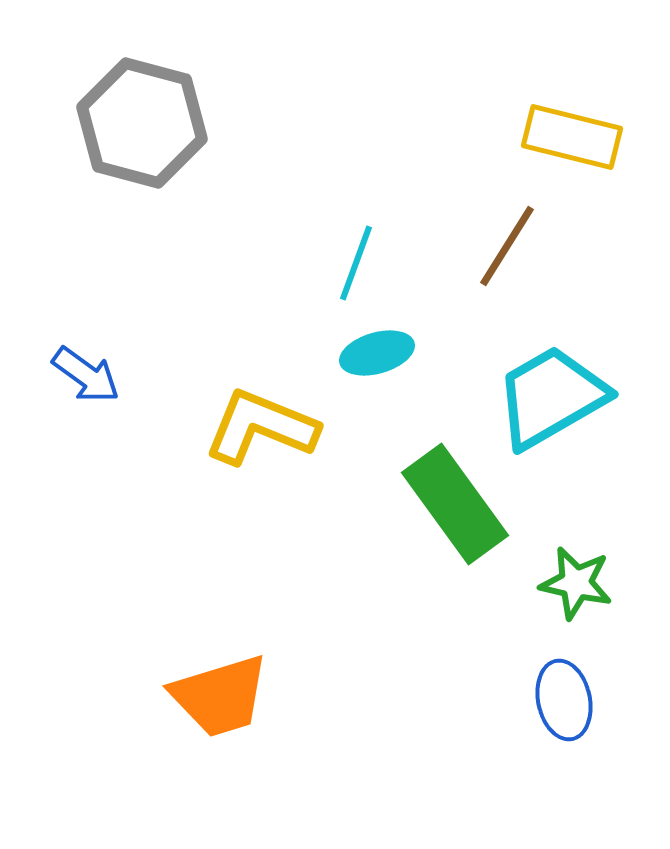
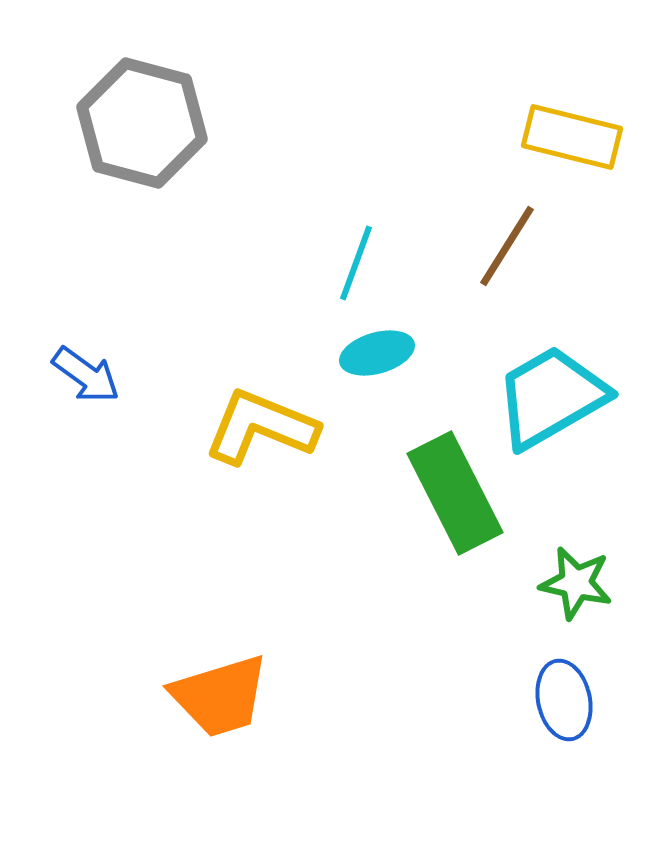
green rectangle: moved 11 px up; rotated 9 degrees clockwise
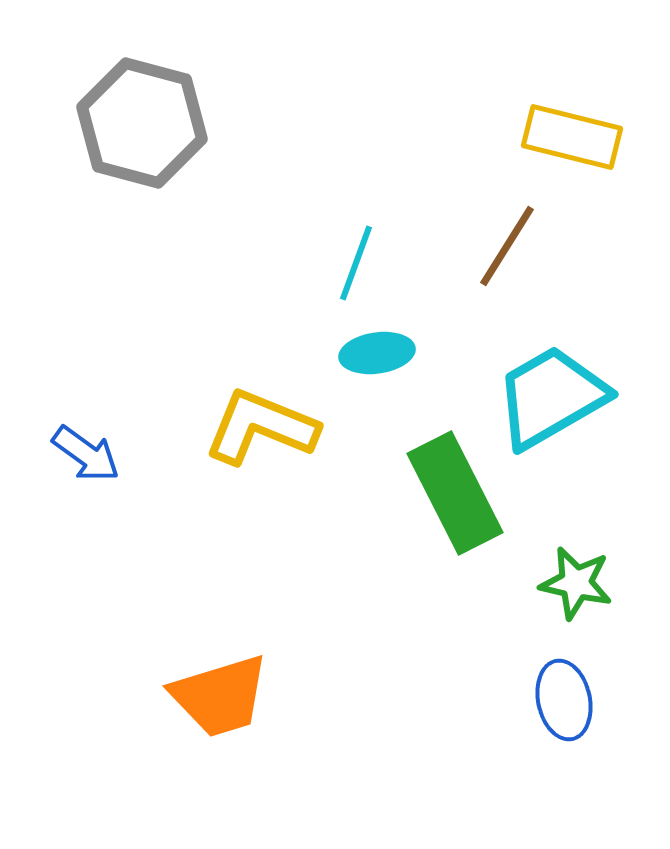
cyan ellipse: rotated 8 degrees clockwise
blue arrow: moved 79 px down
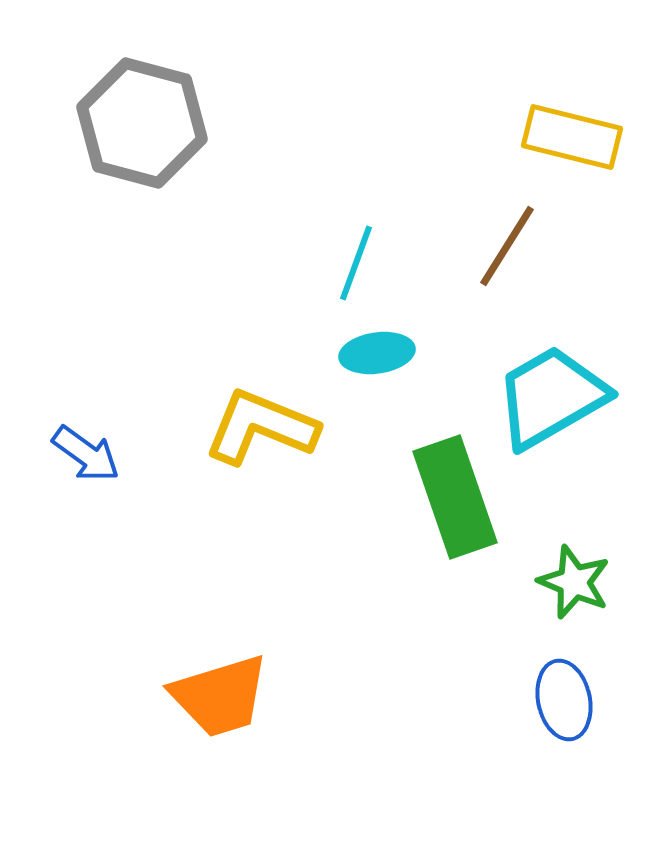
green rectangle: moved 4 px down; rotated 8 degrees clockwise
green star: moved 2 px left, 1 px up; rotated 10 degrees clockwise
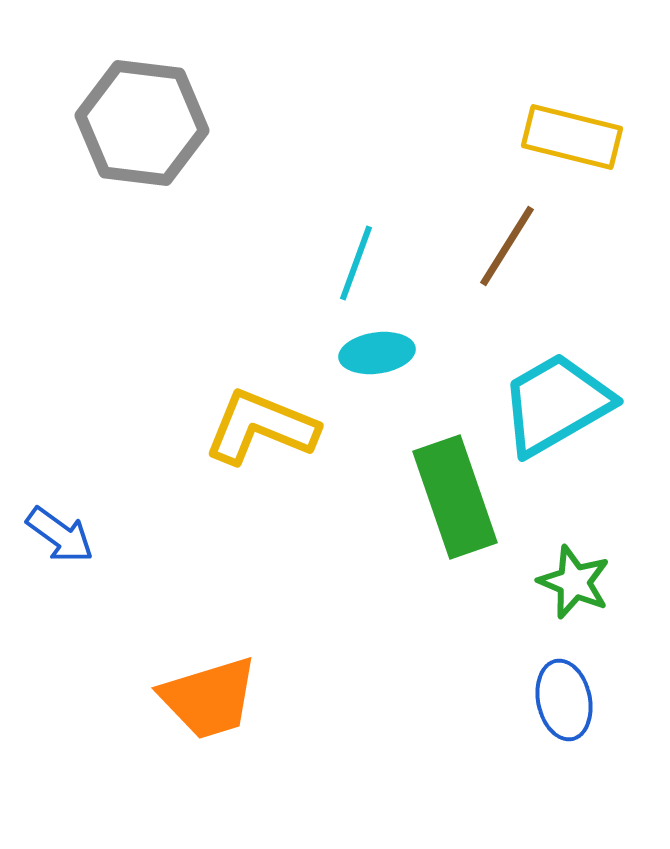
gray hexagon: rotated 8 degrees counterclockwise
cyan trapezoid: moved 5 px right, 7 px down
blue arrow: moved 26 px left, 81 px down
orange trapezoid: moved 11 px left, 2 px down
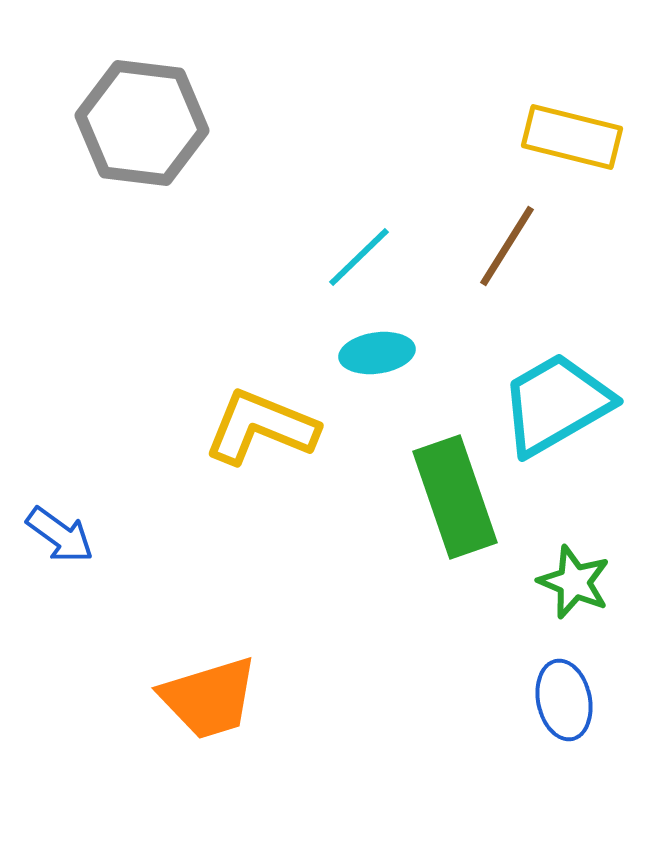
cyan line: moved 3 px right, 6 px up; rotated 26 degrees clockwise
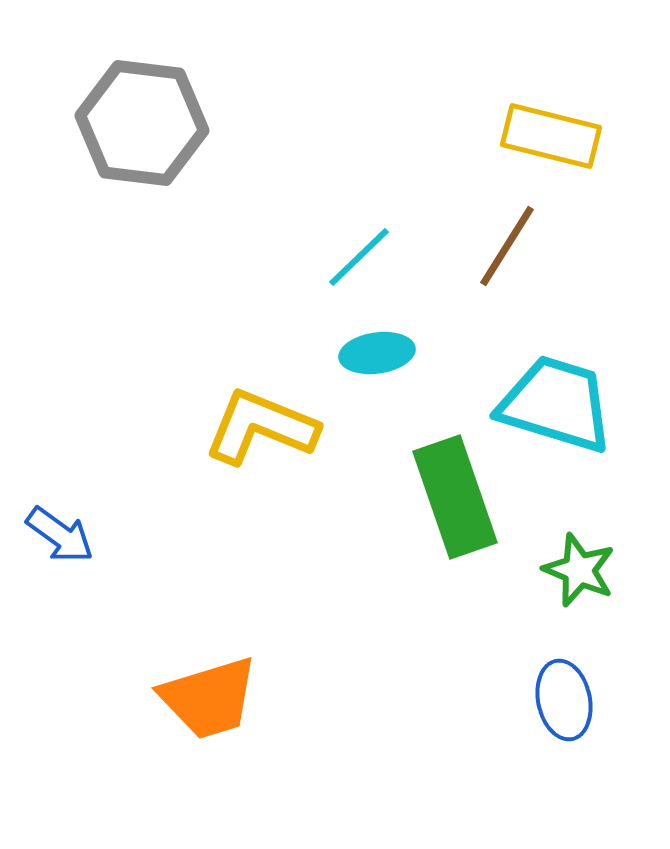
yellow rectangle: moved 21 px left, 1 px up
cyan trapezoid: rotated 47 degrees clockwise
green star: moved 5 px right, 12 px up
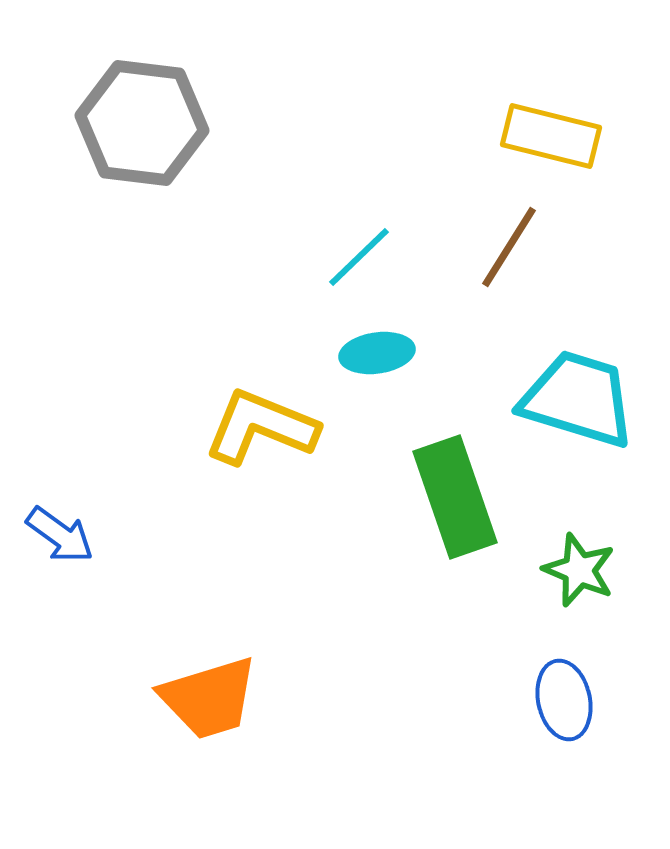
brown line: moved 2 px right, 1 px down
cyan trapezoid: moved 22 px right, 5 px up
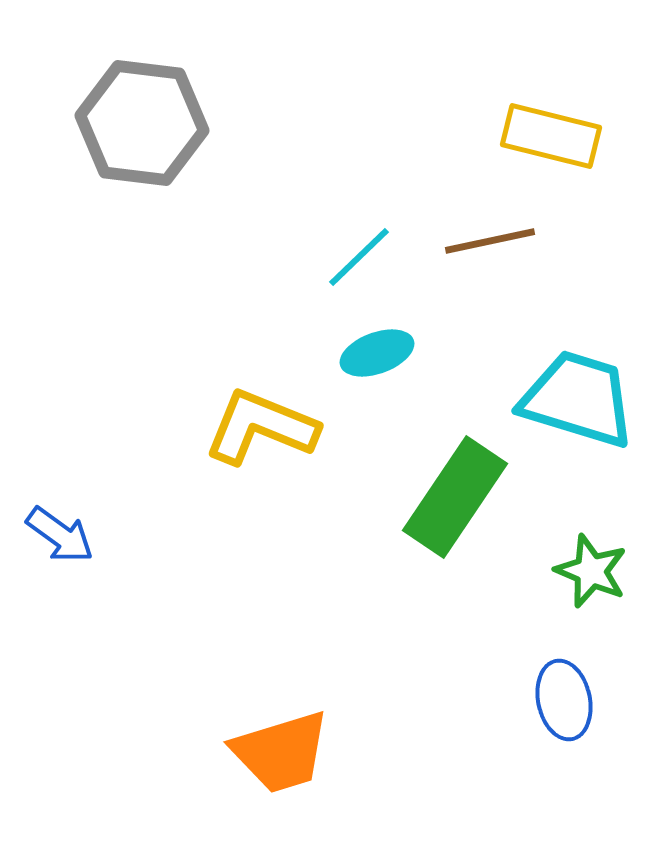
brown line: moved 19 px left, 6 px up; rotated 46 degrees clockwise
cyan ellipse: rotated 12 degrees counterclockwise
green rectangle: rotated 53 degrees clockwise
green star: moved 12 px right, 1 px down
orange trapezoid: moved 72 px right, 54 px down
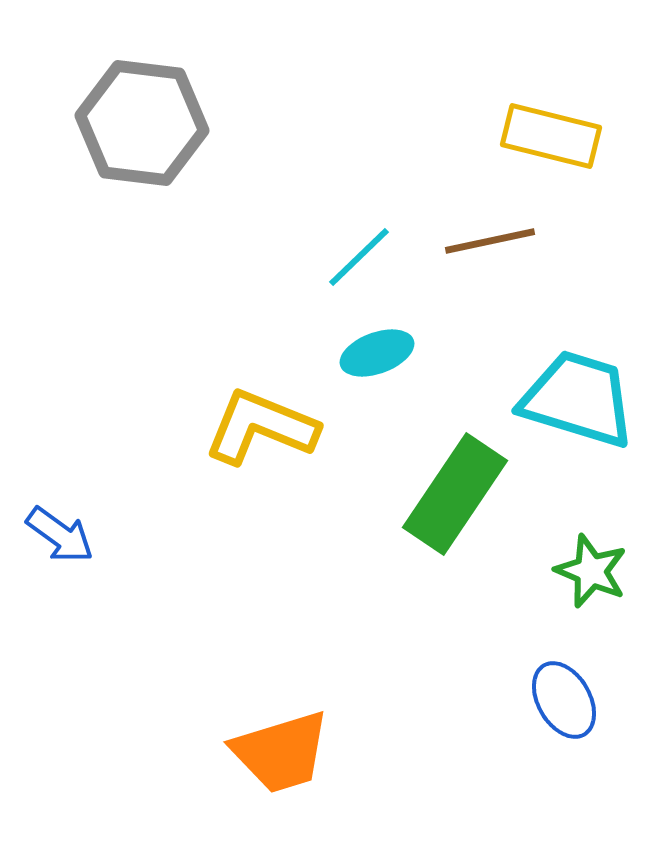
green rectangle: moved 3 px up
blue ellipse: rotated 18 degrees counterclockwise
